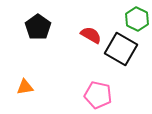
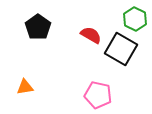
green hexagon: moved 2 px left
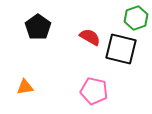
green hexagon: moved 1 px right, 1 px up; rotated 15 degrees clockwise
red semicircle: moved 1 px left, 2 px down
black square: rotated 16 degrees counterclockwise
pink pentagon: moved 4 px left, 4 px up
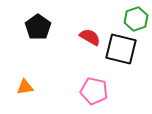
green hexagon: moved 1 px down
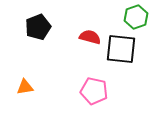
green hexagon: moved 2 px up
black pentagon: rotated 15 degrees clockwise
red semicircle: rotated 15 degrees counterclockwise
black square: rotated 8 degrees counterclockwise
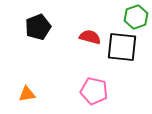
black square: moved 1 px right, 2 px up
orange triangle: moved 2 px right, 7 px down
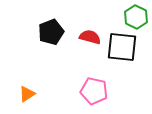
green hexagon: rotated 15 degrees counterclockwise
black pentagon: moved 13 px right, 5 px down
orange triangle: rotated 24 degrees counterclockwise
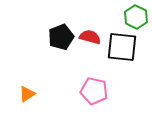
black pentagon: moved 10 px right, 5 px down
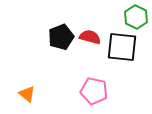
orange triangle: rotated 48 degrees counterclockwise
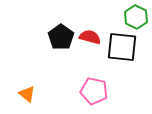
black pentagon: rotated 15 degrees counterclockwise
